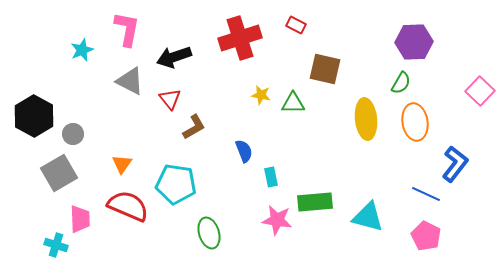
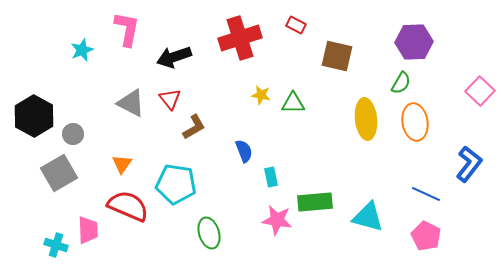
brown square: moved 12 px right, 13 px up
gray triangle: moved 1 px right, 22 px down
blue L-shape: moved 14 px right
pink trapezoid: moved 8 px right, 11 px down
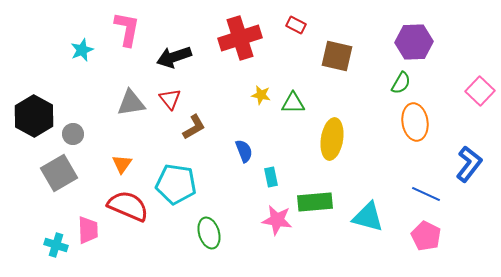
gray triangle: rotated 36 degrees counterclockwise
yellow ellipse: moved 34 px left, 20 px down; rotated 15 degrees clockwise
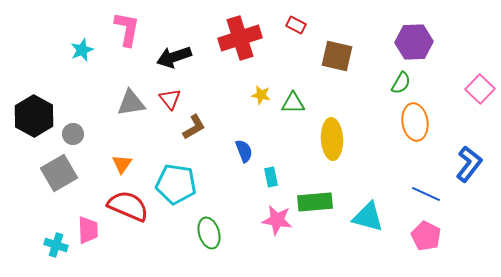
pink square: moved 2 px up
yellow ellipse: rotated 12 degrees counterclockwise
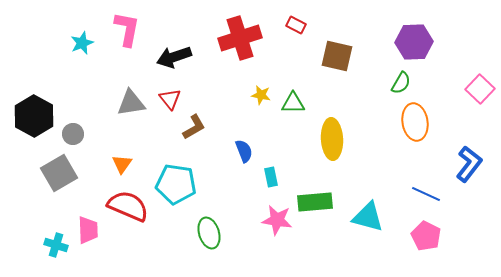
cyan star: moved 7 px up
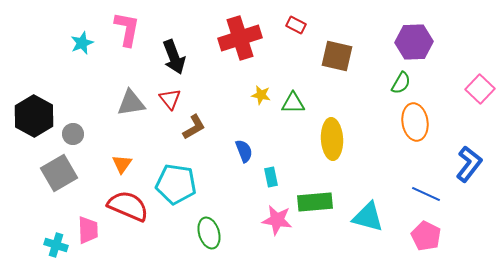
black arrow: rotated 92 degrees counterclockwise
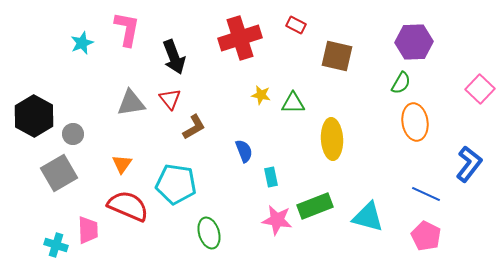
green rectangle: moved 4 px down; rotated 16 degrees counterclockwise
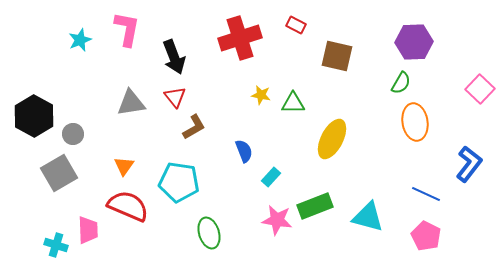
cyan star: moved 2 px left, 3 px up
red triangle: moved 5 px right, 2 px up
yellow ellipse: rotated 30 degrees clockwise
orange triangle: moved 2 px right, 2 px down
cyan rectangle: rotated 54 degrees clockwise
cyan pentagon: moved 3 px right, 2 px up
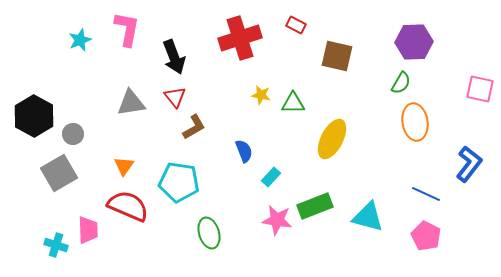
pink square: rotated 32 degrees counterclockwise
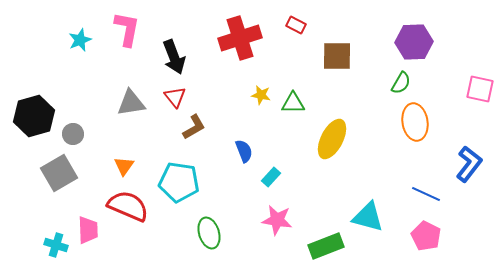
brown square: rotated 12 degrees counterclockwise
black hexagon: rotated 15 degrees clockwise
green rectangle: moved 11 px right, 40 px down
